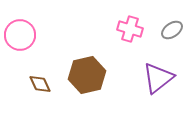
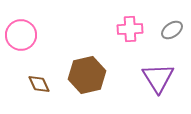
pink cross: rotated 20 degrees counterclockwise
pink circle: moved 1 px right
purple triangle: rotated 24 degrees counterclockwise
brown diamond: moved 1 px left
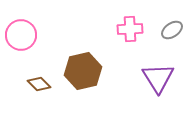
brown hexagon: moved 4 px left, 4 px up
brown diamond: rotated 20 degrees counterclockwise
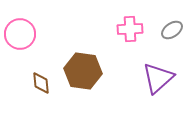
pink circle: moved 1 px left, 1 px up
brown hexagon: rotated 21 degrees clockwise
purple triangle: rotated 20 degrees clockwise
brown diamond: moved 2 px right, 1 px up; rotated 40 degrees clockwise
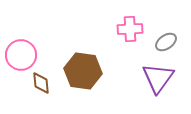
gray ellipse: moved 6 px left, 12 px down
pink circle: moved 1 px right, 21 px down
purple triangle: rotated 12 degrees counterclockwise
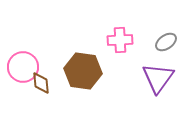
pink cross: moved 10 px left, 11 px down
pink circle: moved 2 px right, 12 px down
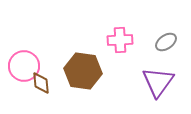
pink circle: moved 1 px right, 1 px up
purple triangle: moved 4 px down
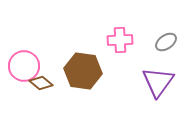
brown diamond: rotated 45 degrees counterclockwise
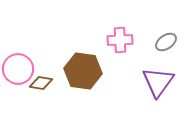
pink circle: moved 6 px left, 3 px down
brown diamond: rotated 30 degrees counterclockwise
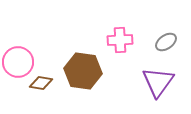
pink circle: moved 7 px up
